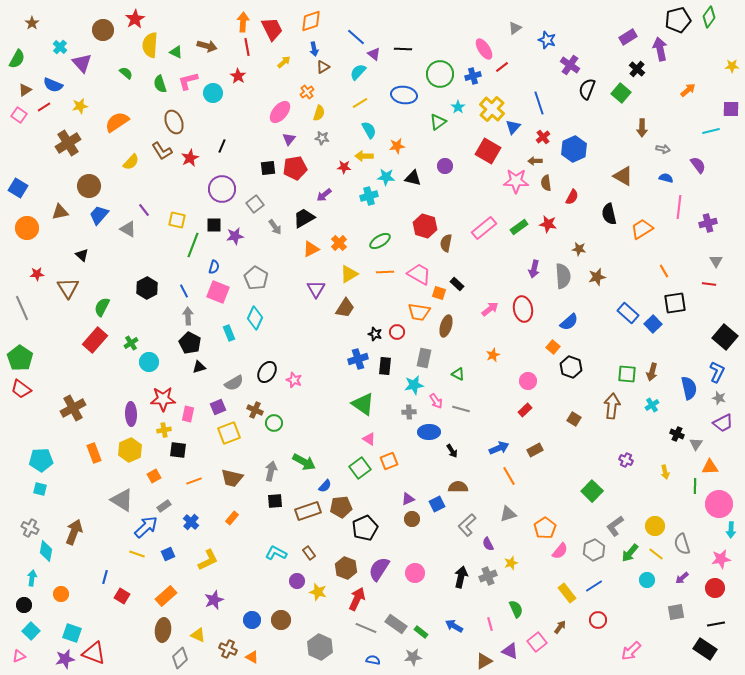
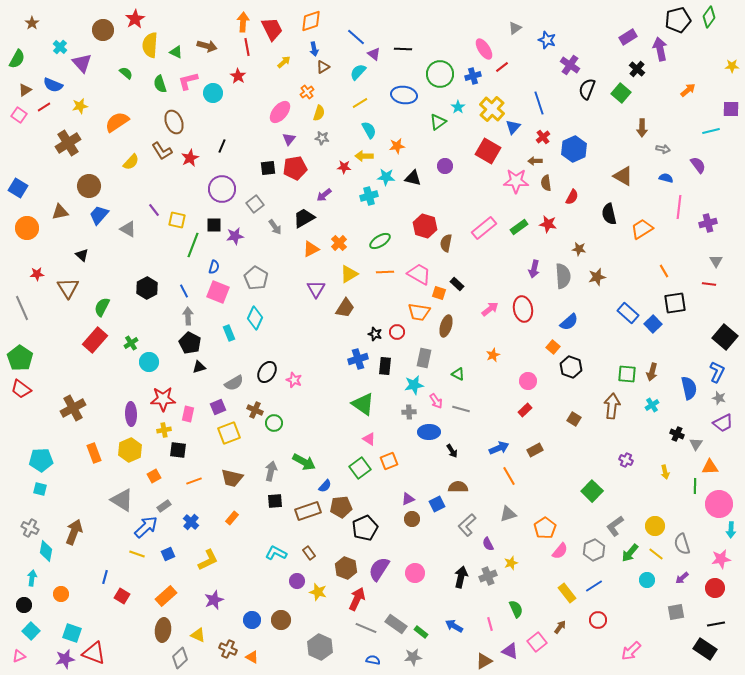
purple line at (144, 210): moved 10 px right
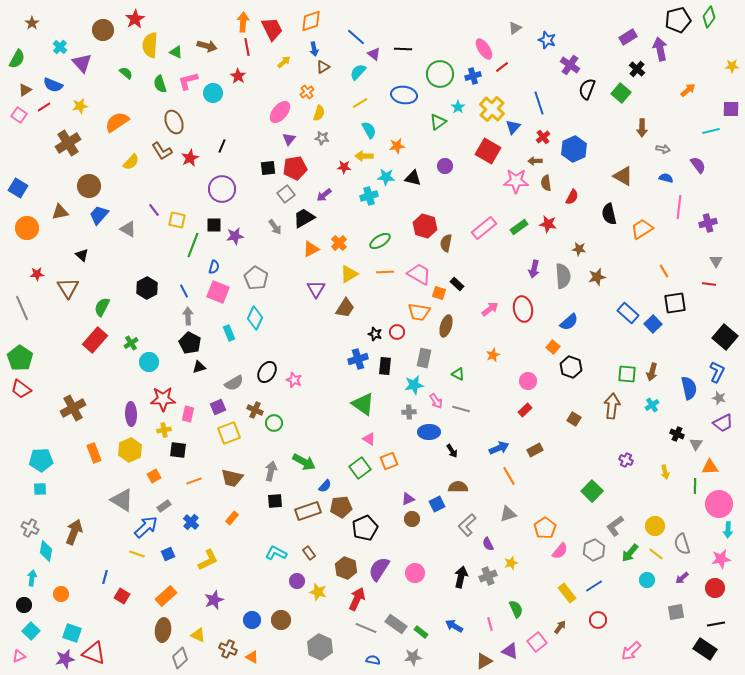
gray square at (255, 204): moved 31 px right, 10 px up
cyan square at (40, 489): rotated 16 degrees counterclockwise
cyan arrow at (731, 530): moved 3 px left
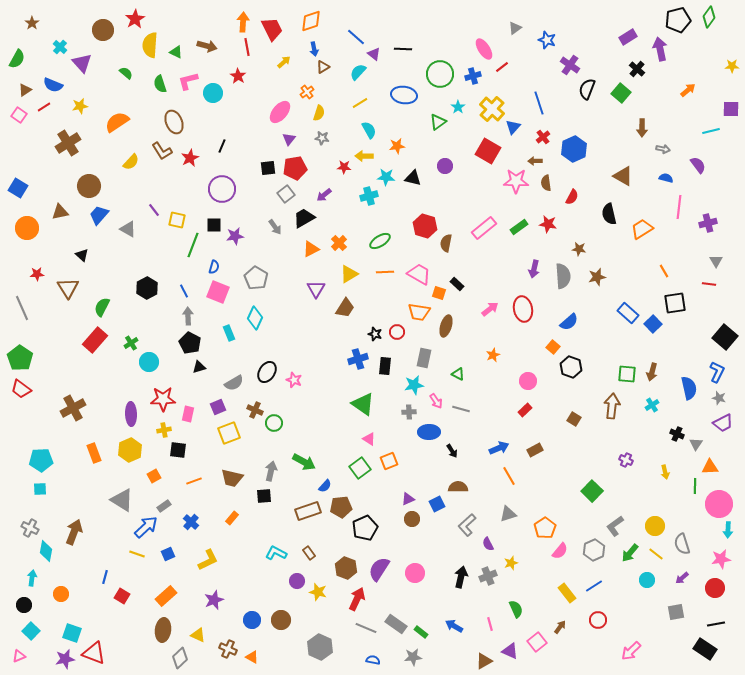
black square at (275, 501): moved 11 px left, 5 px up
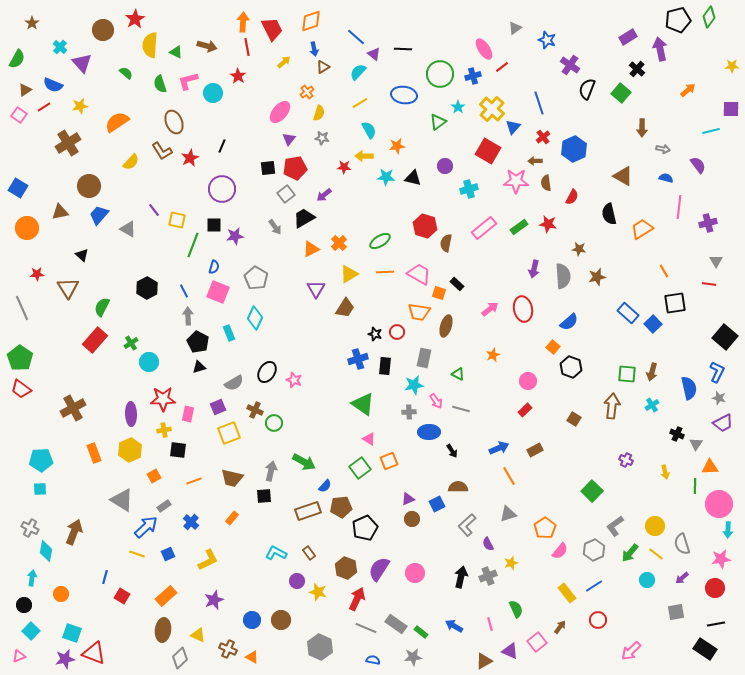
cyan cross at (369, 196): moved 100 px right, 7 px up
black pentagon at (190, 343): moved 8 px right, 1 px up
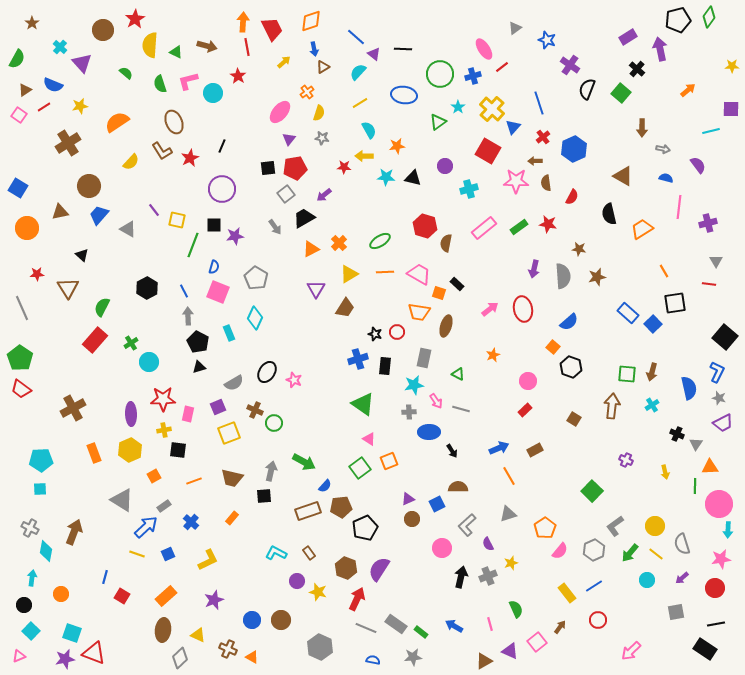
pink circle at (415, 573): moved 27 px right, 25 px up
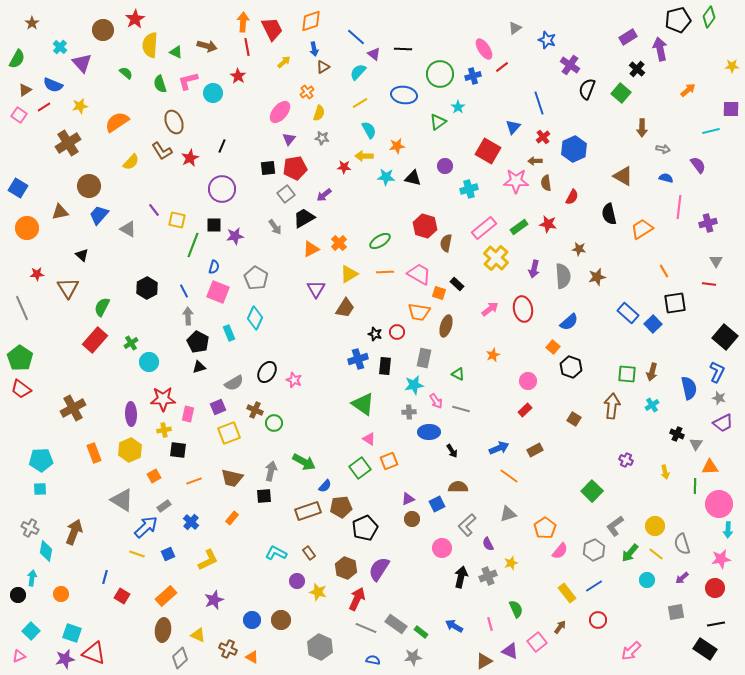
yellow cross at (492, 109): moved 4 px right, 149 px down
orange line at (509, 476): rotated 24 degrees counterclockwise
black circle at (24, 605): moved 6 px left, 10 px up
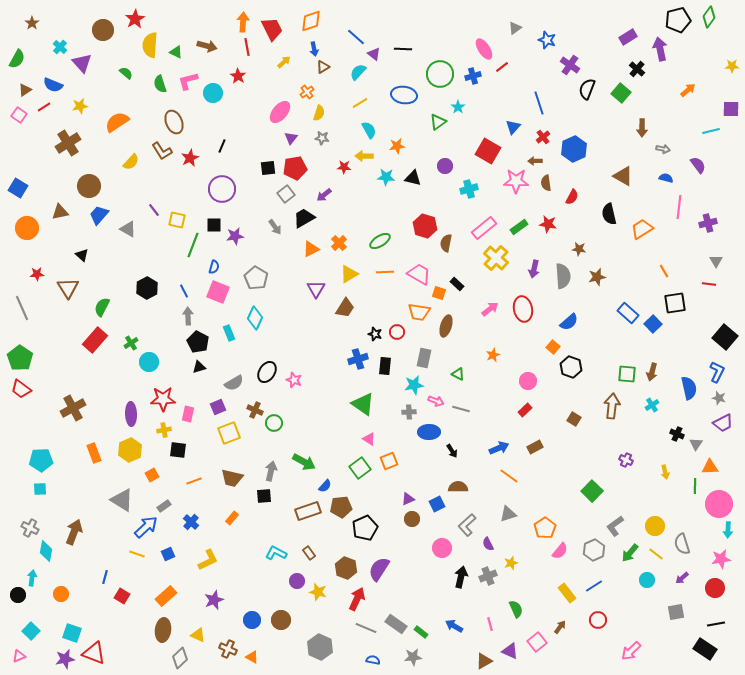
purple triangle at (289, 139): moved 2 px right, 1 px up
pink arrow at (436, 401): rotated 35 degrees counterclockwise
brown rectangle at (535, 450): moved 3 px up
orange square at (154, 476): moved 2 px left, 1 px up
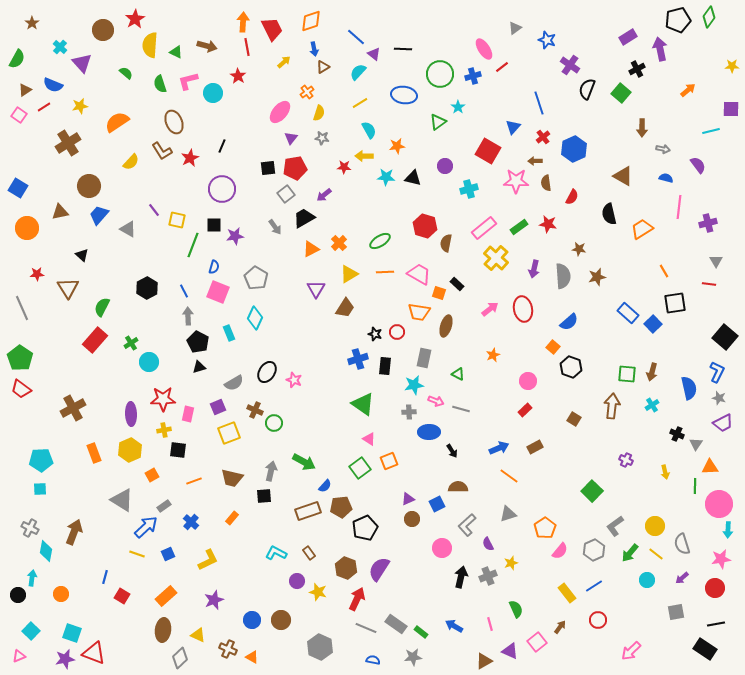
black cross at (637, 69): rotated 21 degrees clockwise
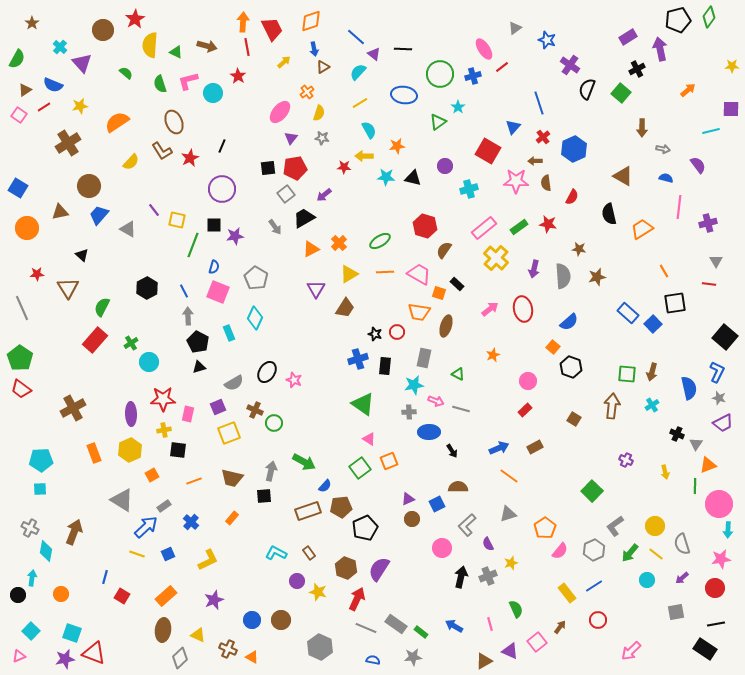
brown semicircle at (446, 243): moved 2 px left, 7 px down; rotated 24 degrees clockwise
orange triangle at (710, 467): moved 2 px left, 2 px up; rotated 18 degrees counterclockwise
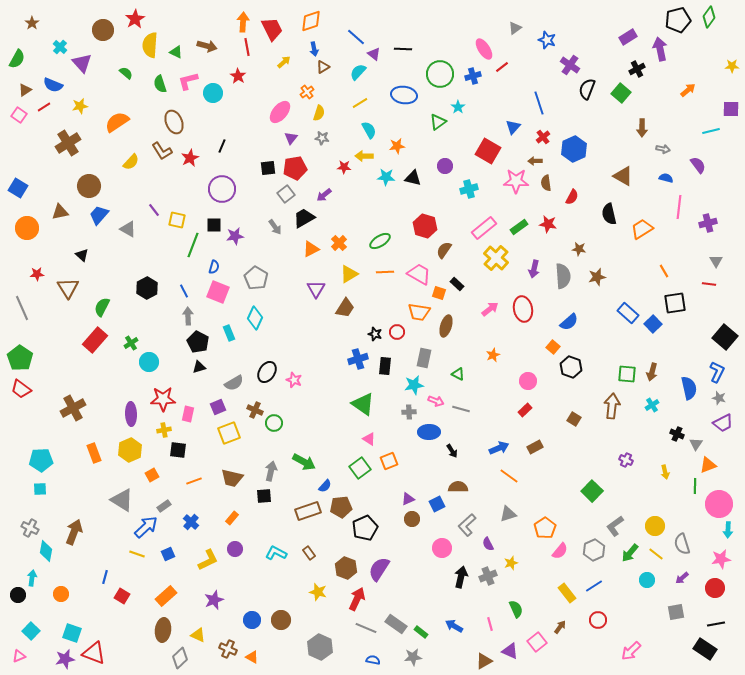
purple circle at (297, 581): moved 62 px left, 32 px up
